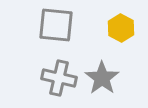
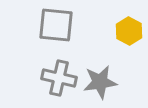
yellow hexagon: moved 8 px right, 3 px down
gray star: moved 2 px left, 4 px down; rotated 28 degrees clockwise
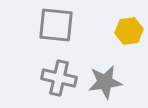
yellow hexagon: rotated 24 degrees clockwise
gray star: moved 5 px right
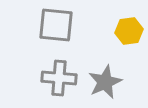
gray cross: rotated 8 degrees counterclockwise
gray star: rotated 16 degrees counterclockwise
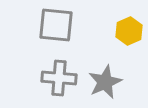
yellow hexagon: rotated 16 degrees counterclockwise
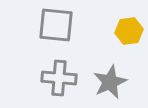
yellow hexagon: rotated 16 degrees clockwise
gray star: moved 5 px right
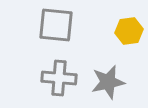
gray star: moved 2 px left; rotated 12 degrees clockwise
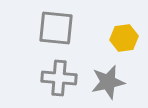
gray square: moved 3 px down
yellow hexagon: moved 5 px left, 7 px down
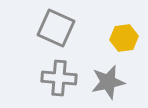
gray square: rotated 18 degrees clockwise
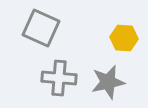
gray square: moved 15 px left
yellow hexagon: rotated 12 degrees clockwise
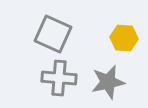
gray square: moved 12 px right, 6 px down
